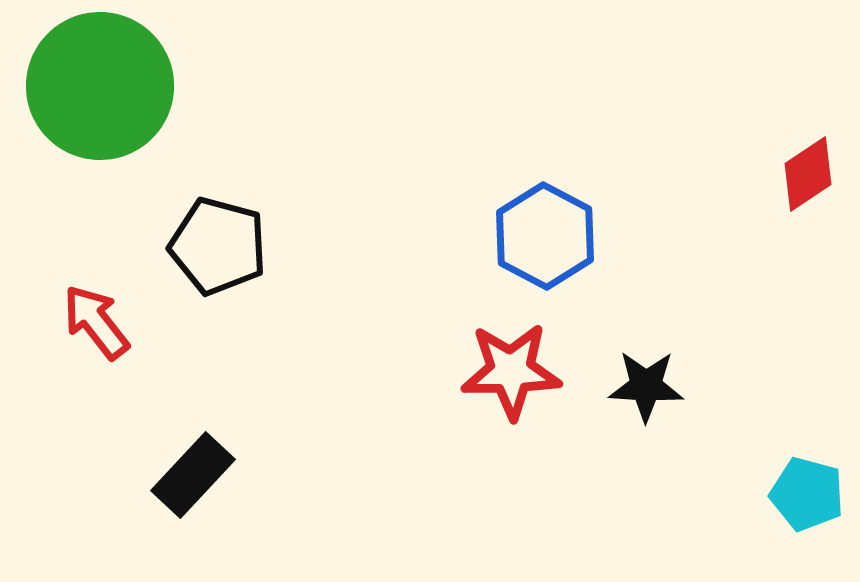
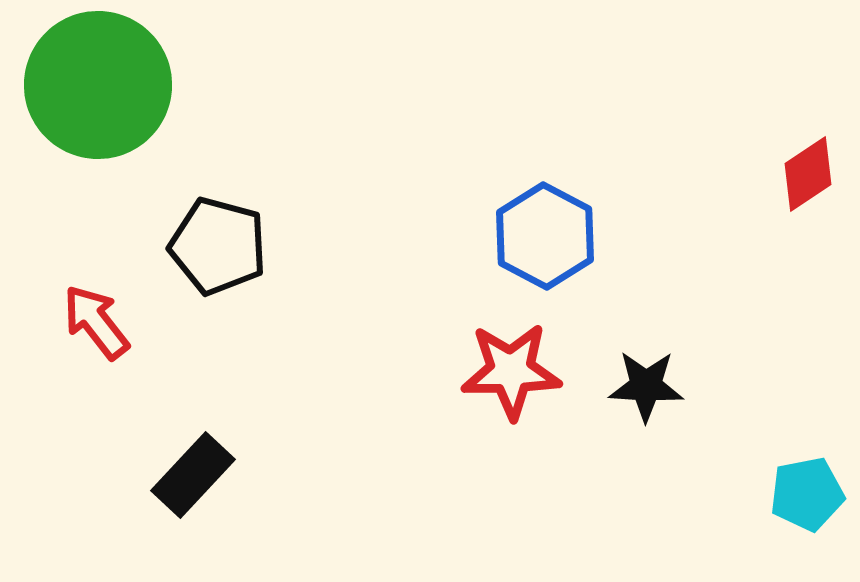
green circle: moved 2 px left, 1 px up
cyan pentagon: rotated 26 degrees counterclockwise
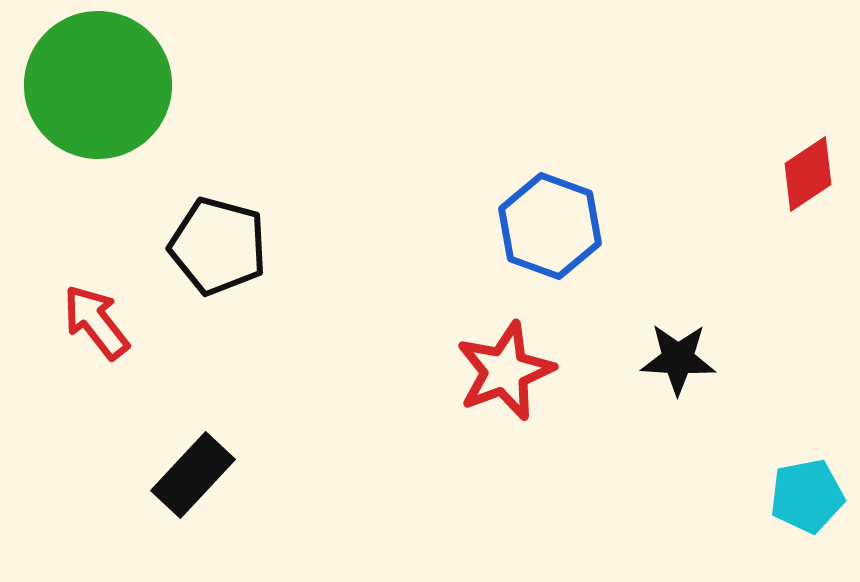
blue hexagon: moved 5 px right, 10 px up; rotated 8 degrees counterclockwise
red star: moved 6 px left; rotated 20 degrees counterclockwise
black star: moved 32 px right, 27 px up
cyan pentagon: moved 2 px down
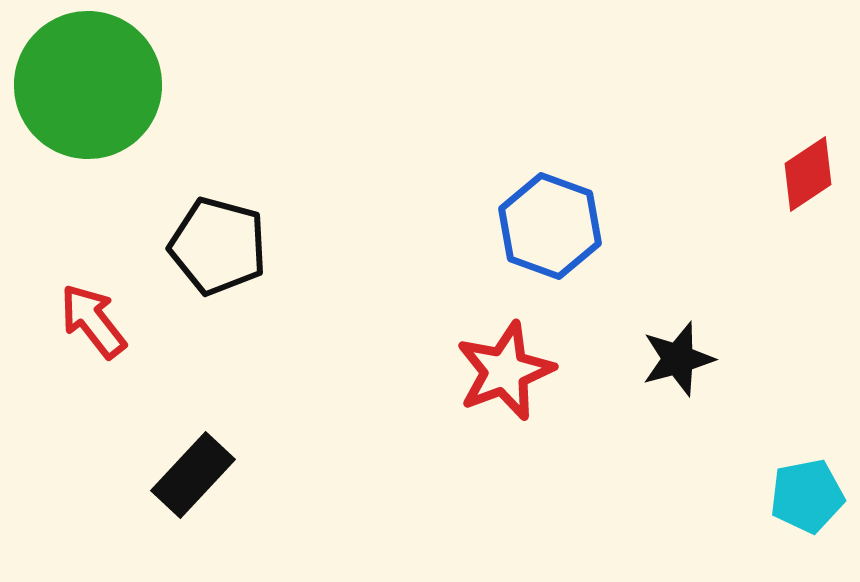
green circle: moved 10 px left
red arrow: moved 3 px left, 1 px up
black star: rotated 18 degrees counterclockwise
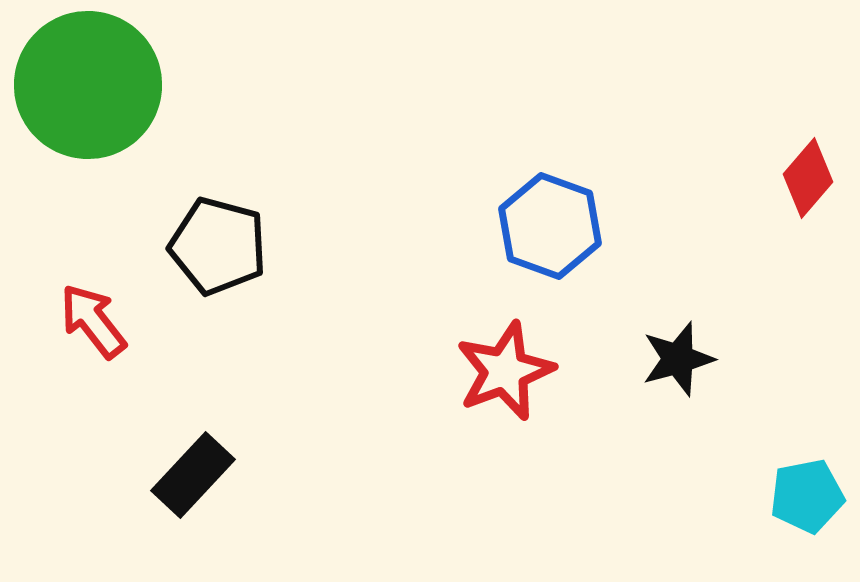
red diamond: moved 4 px down; rotated 16 degrees counterclockwise
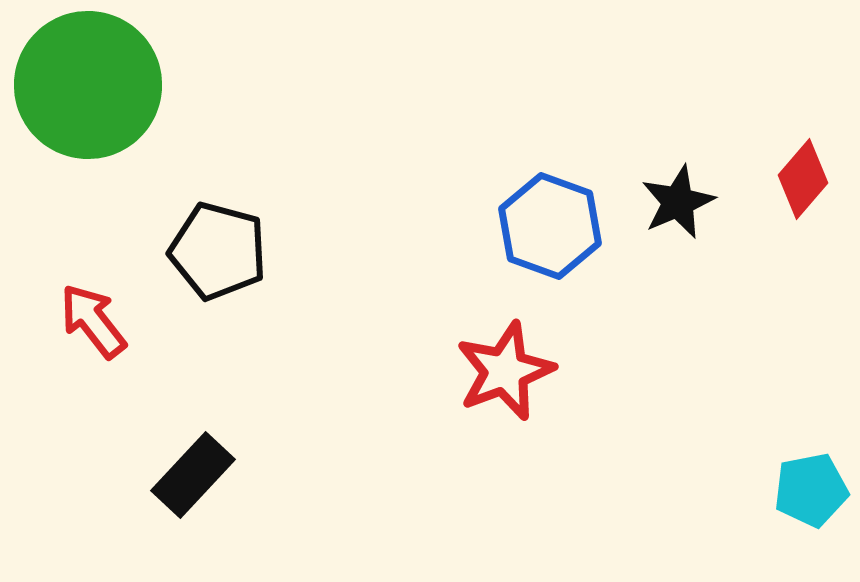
red diamond: moved 5 px left, 1 px down
black pentagon: moved 5 px down
black star: moved 157 px up; rotated 8 degrees counterclockwise
cyan pentagon: moved 4 px right, 6 px up
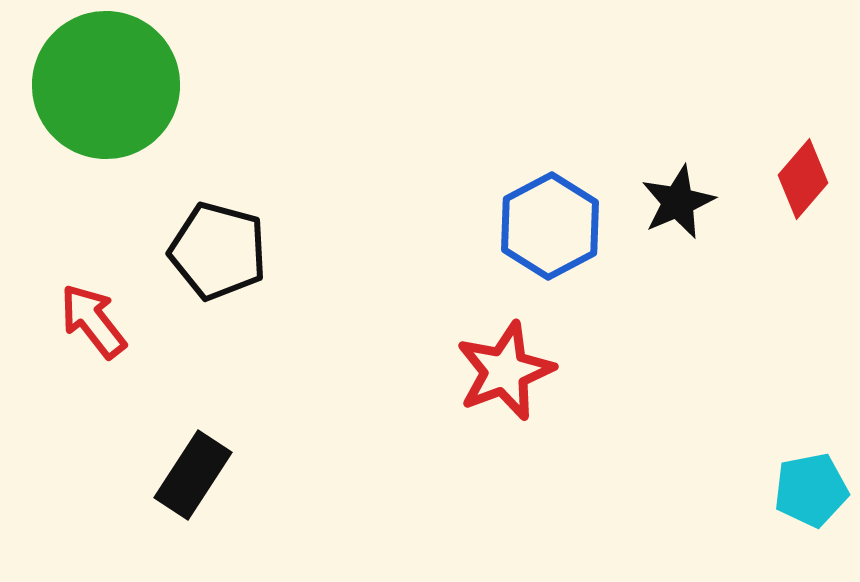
green circle: moved 18 px right
blue hexagon: rotated 12 degrees clockwise
black rectangle: rotated 10 degrees counterclockwise
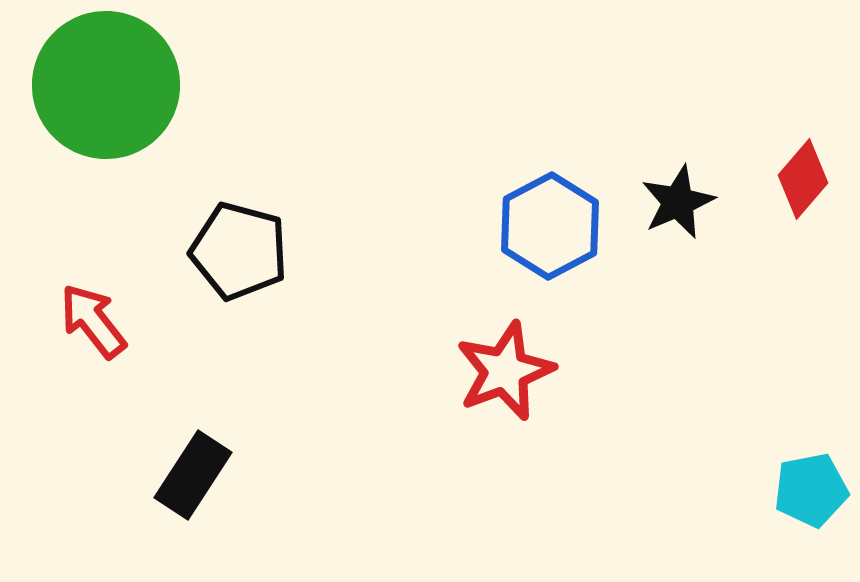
black pentagon: moved 21 px right
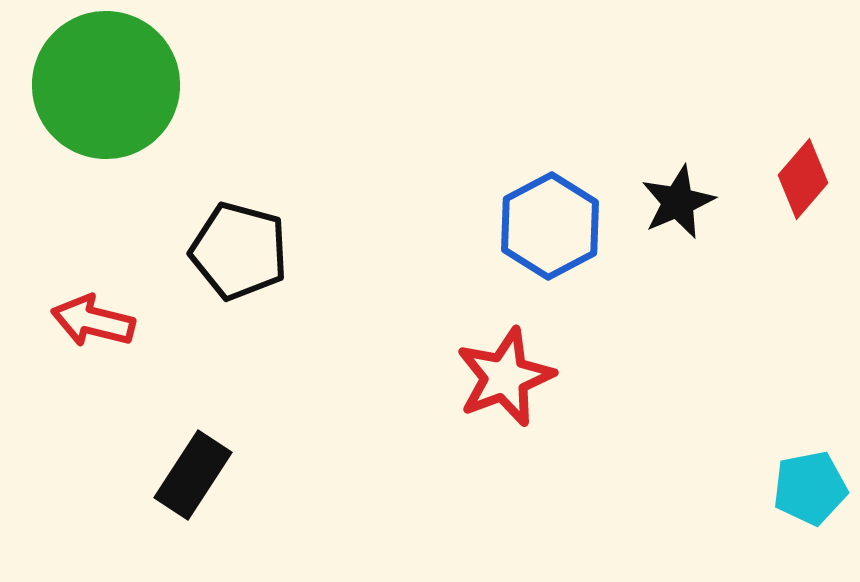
red arrow: rotated 38 degrees counterclockwise
red star: moved 6 px down
cyan pentagon: moved 1 px left, 2 px up
